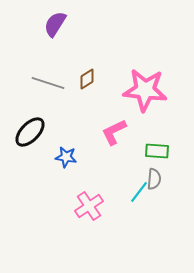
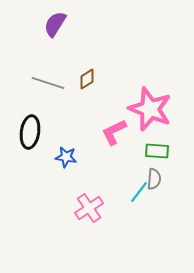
pink star: moved 5 px right, 19 px down; rotated 15 degrees clockwise
black ellipse: rotated 36 degrees counterclockwise
pink cross: moved 2 px down
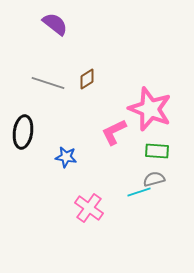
purple semicircle: rotated 96 degrees clockwise
black ellipse: moved 7 px left
gray semicircle: rotated 110 degrees counterclockwise
cyan line: rotated 35 degrees clockwise
pink cross: rotated 20 degrees counterclockwise
